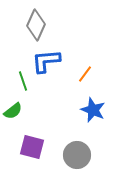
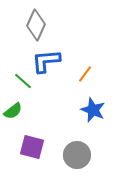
green line: rotated 30 degrees counterclockwise
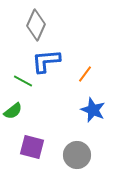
green line: rotated 12 degrees counterclockwise
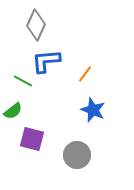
purple square: moved 8 px up
